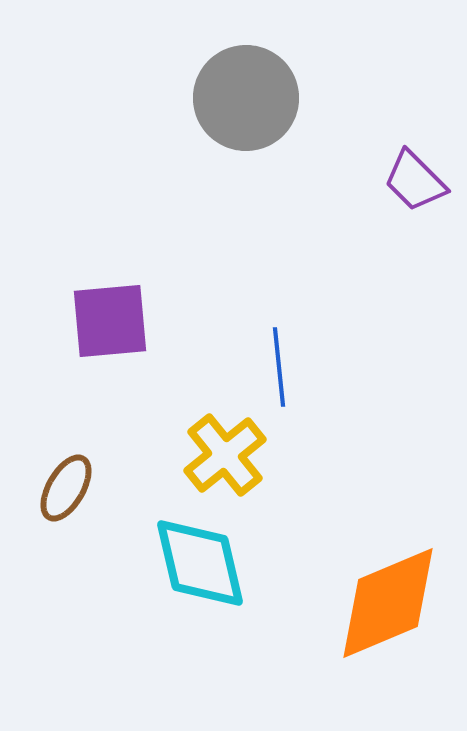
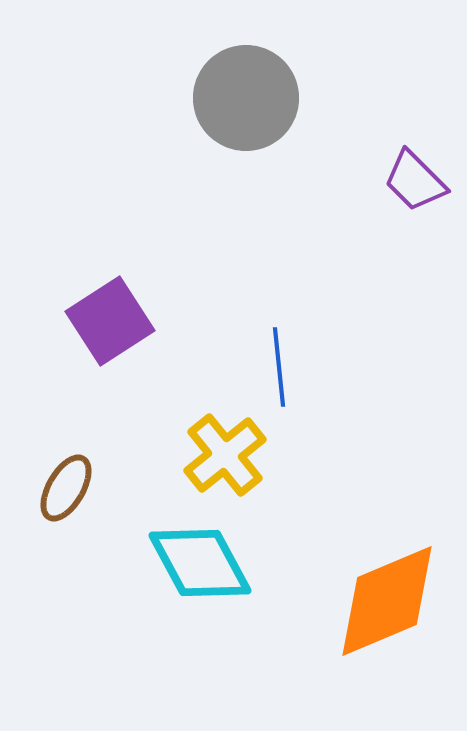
purple square: rotated 28 degrees counterclockwise
cyan diamond: rotated 15 degrees counterclockwise
orange diamond: moved 1 px left, 2 px up
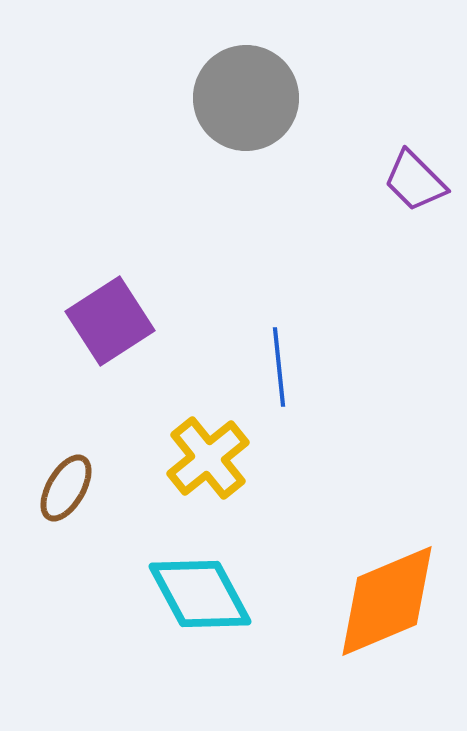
yellow cross: moved 17 px left, 3 px down
cyan diamond: moved 31 px down
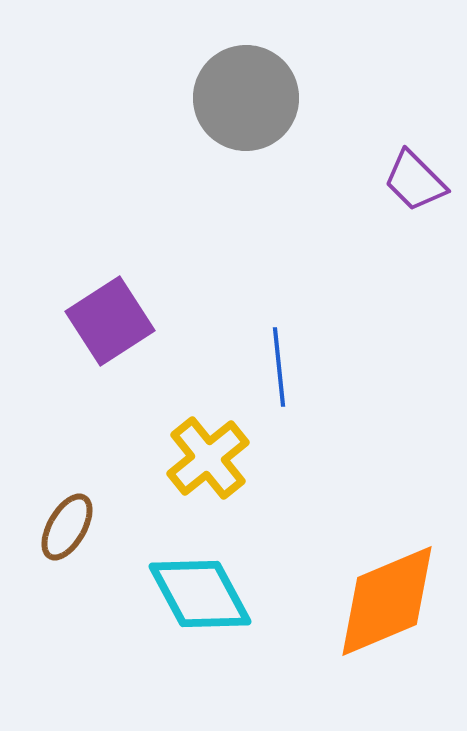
brown ellipse: moved 1 px right, 39 px down
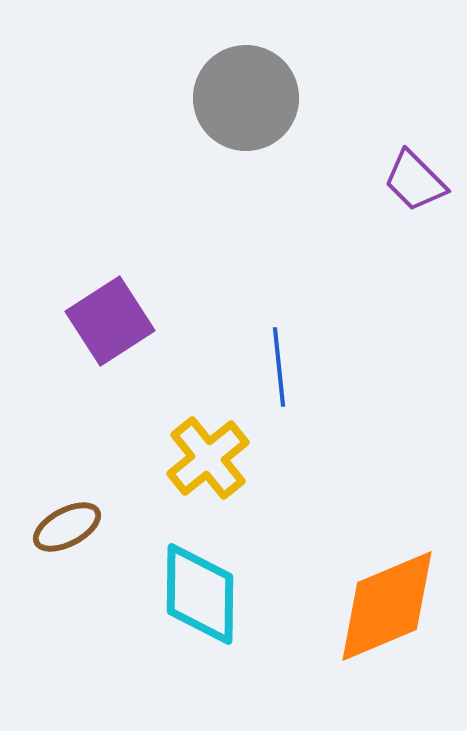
brown ellipse: rotated 32 degrees clockwise
cyan diamond: rotated 29 degrees clockwise
orange diamond: moved 5 px down
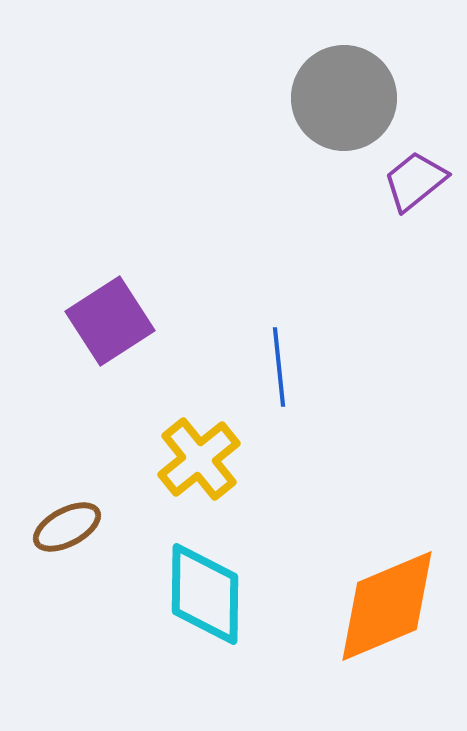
gray circle: moved 98 px right
purple trapezoid: rotated 96 degrees clockwise
yellow cross: moved 9 px left, 1 px down
cyan diamond: moved 5 px right
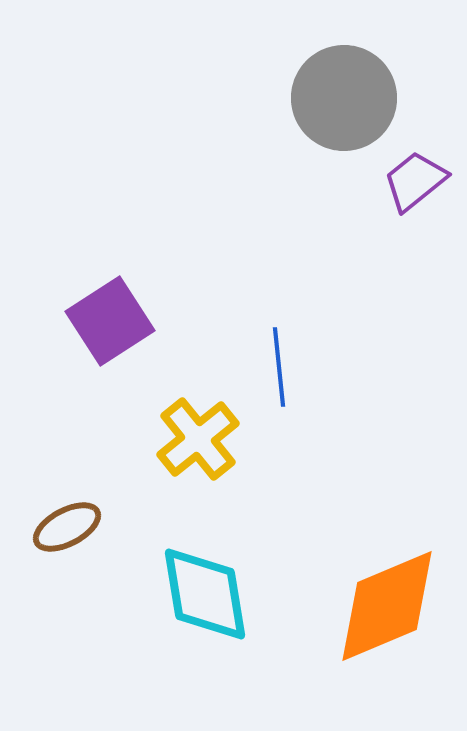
yellow cross: moved 1 px left, 20 px up
cyan diamond: rotated 10 degrees counterclockwise
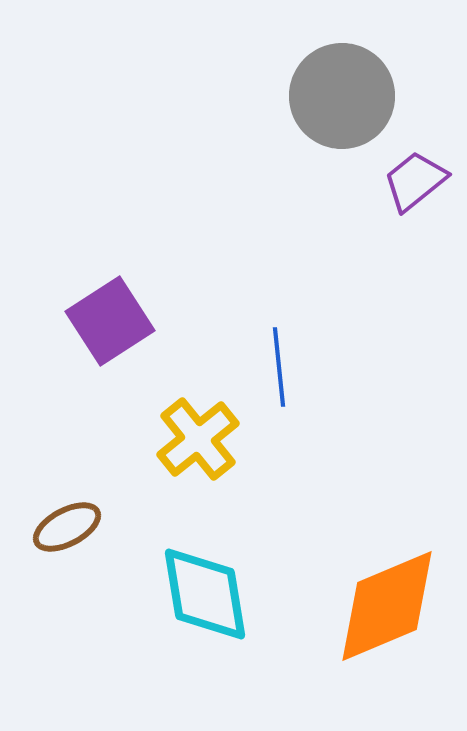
gray circle: moved 2 px left, 2 px up
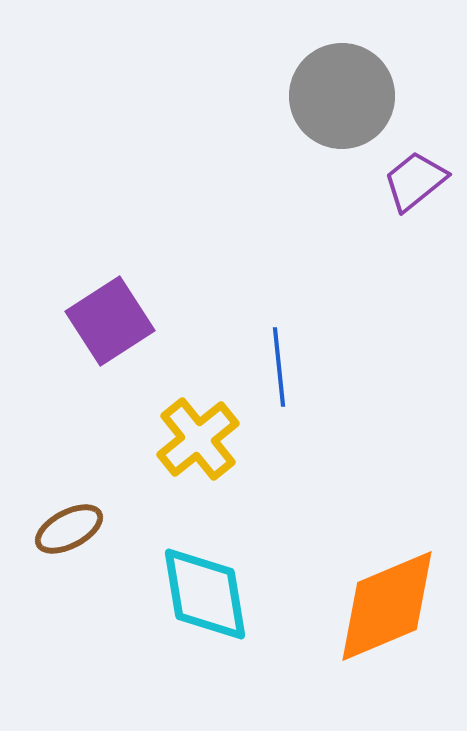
brown ellipse: moved 2 px right, 2 px down
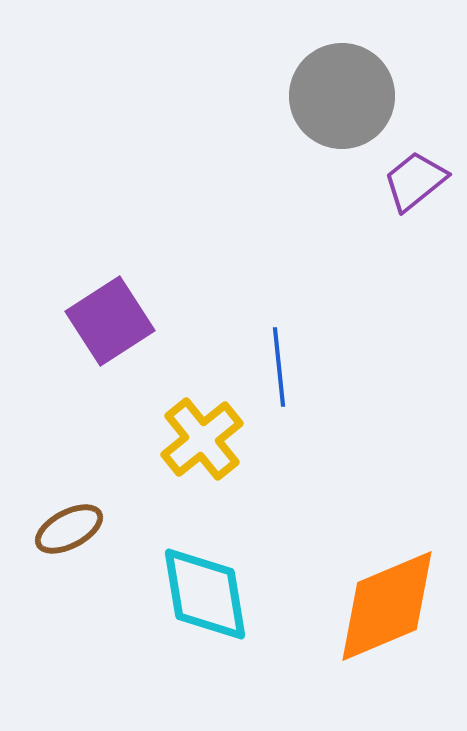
yellow cross: moved 4 px right
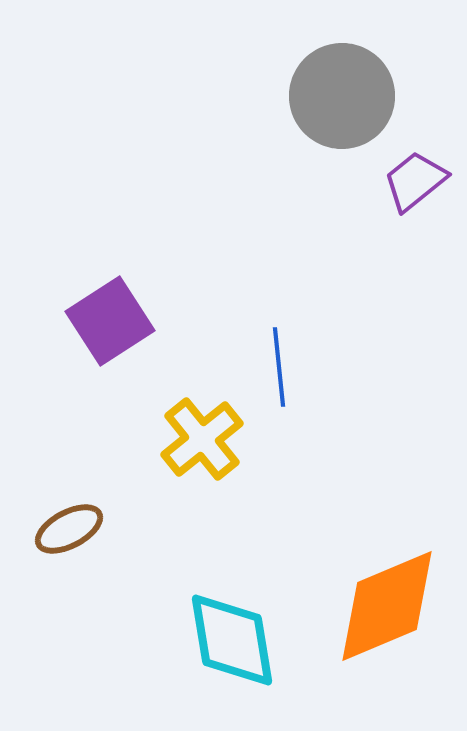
cyan diamond: moved 27 px right, 46 px down
